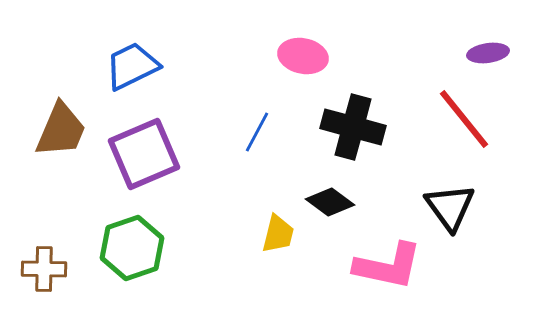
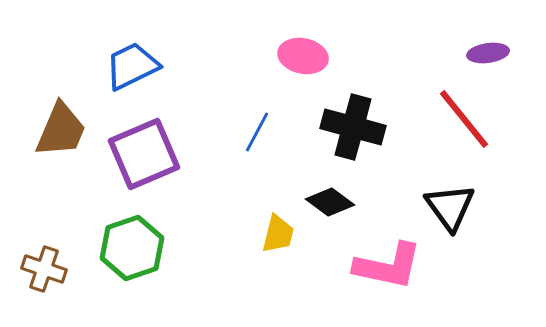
brown cross: rotated 18 degrees clockwise
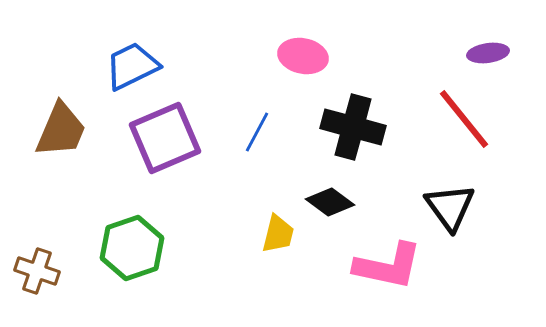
purple square: moved 21 px right, 16 px up
brown cross: moved 7 px left, 2 px down
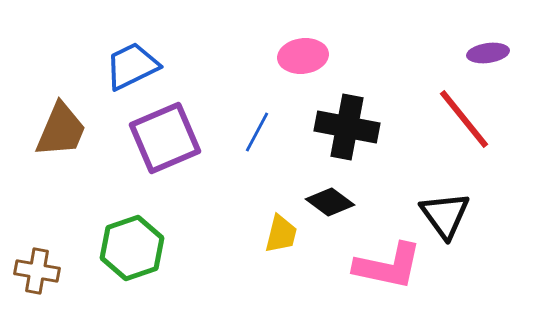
pink ellipse: rotated 18 degrees counterclockwise
black cross: moved 6 px left; rotated 4 degrees counterclockwise
black triangle: moved 5 px left, 8 px down
yellow trapezoid: moved 3 px right
brown cross: rotated 9 degrees counterclockwise
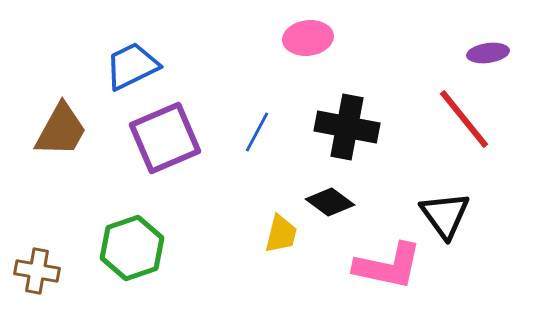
pink ellipse: moved 5 px right, 18 px up
brown trapezoid: rotated 6 degrees clockwise
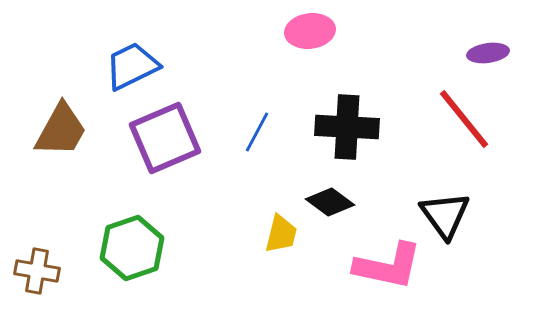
pink ellipse: moved 2 px right, 7 px up
black cross: rotated 8 degrees counterclockwise
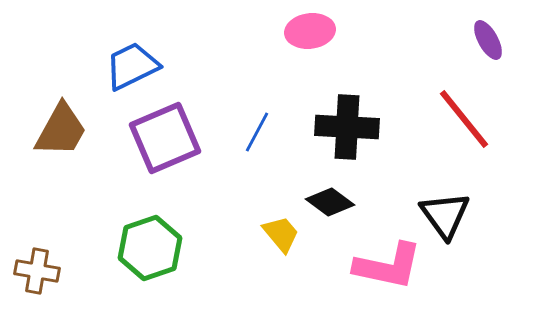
purple ellipse: moved 13 px up; rotated 69 degrees clockwise
yellow trapezoid: rotated 54 degrees counterclockwise
green hexagon: moved 18 px right
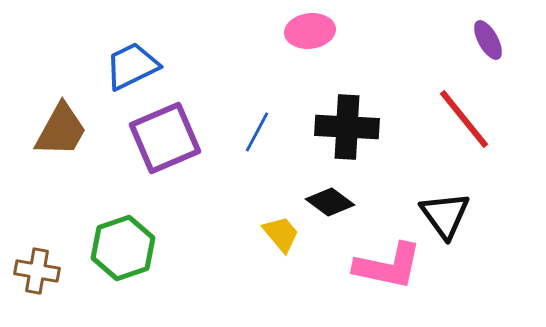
green hexagon: moved 27 px left
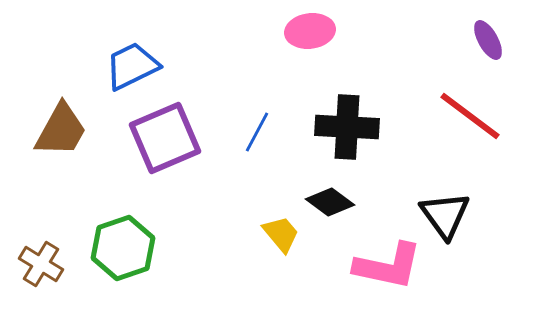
red line: moved 6 px right, 3 px up; rotated 14 degrees counterclockwise
brown cross: moved 4 px right, 7 px up; rotated 21 degrees clockwise
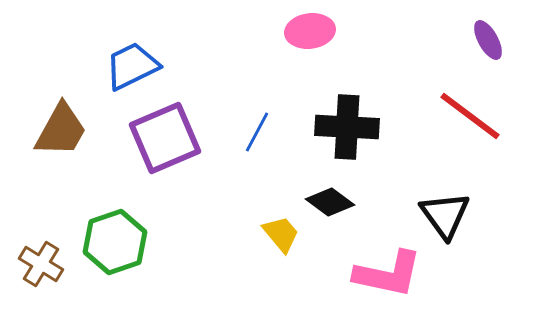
green hexagon: moved 8 px left, 6 px up
pink L-shape: moved 8 px down
